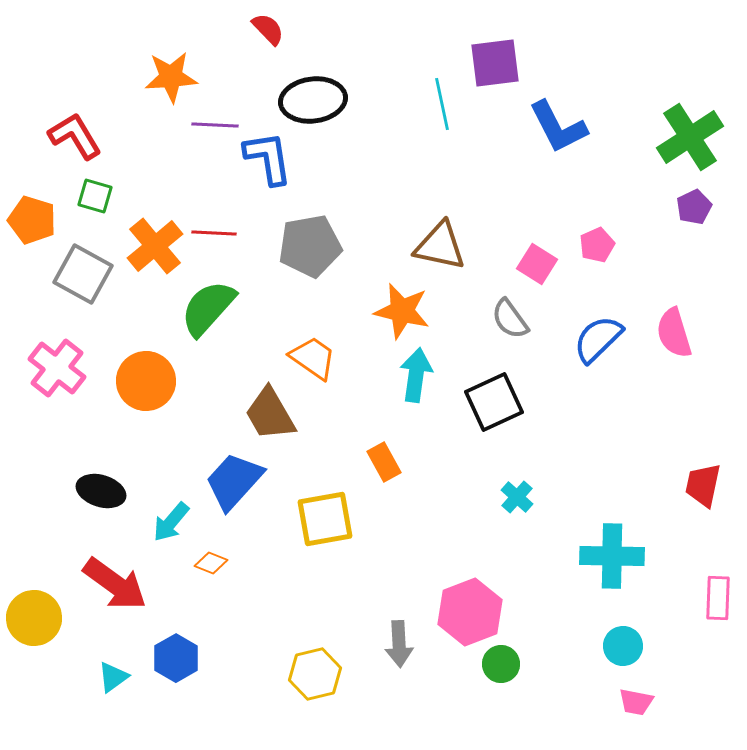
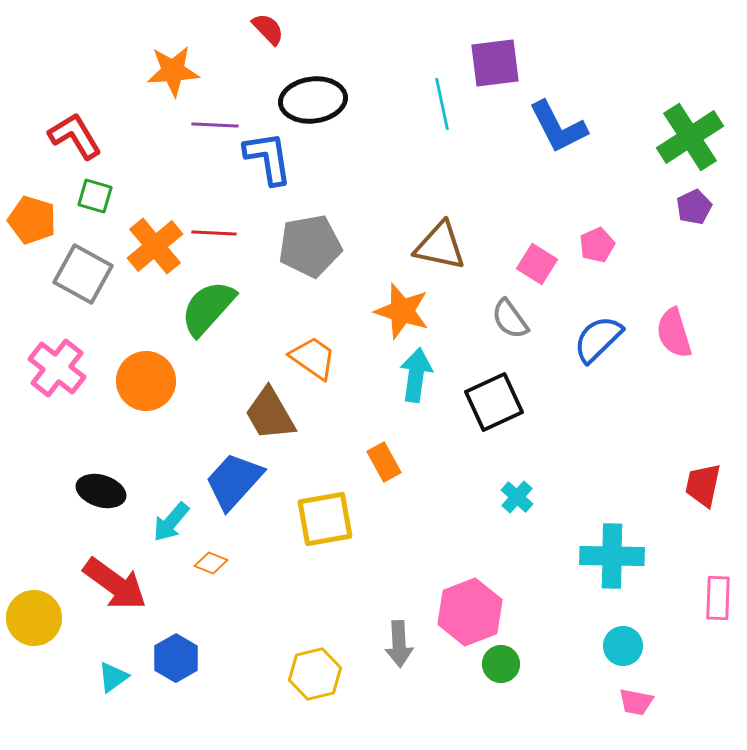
orange star at (171, 77): moved 2 px right, 6 px up
orange star at (402, 311): rotated 4 degrees clockwise
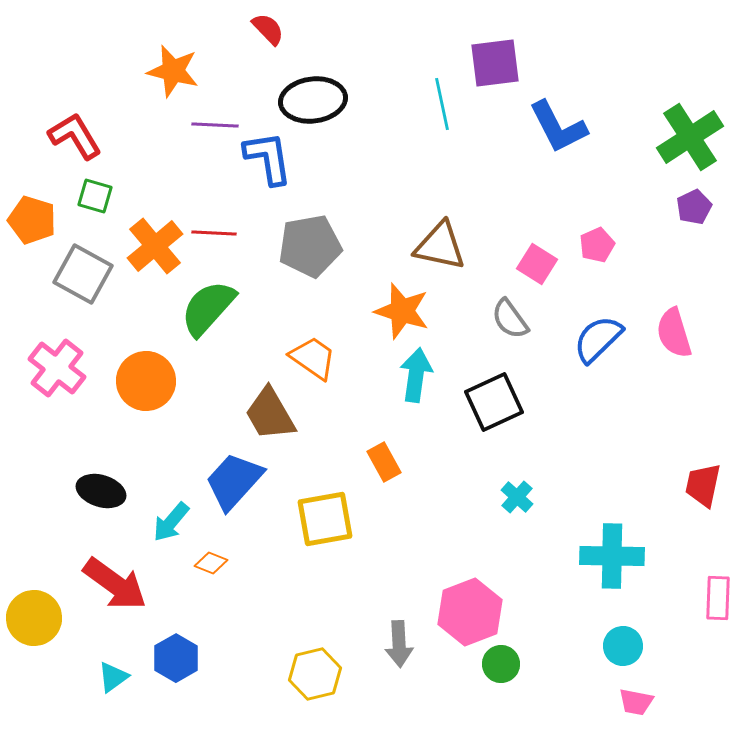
orange star at (173, 71): rotated 18 degrees clockwise
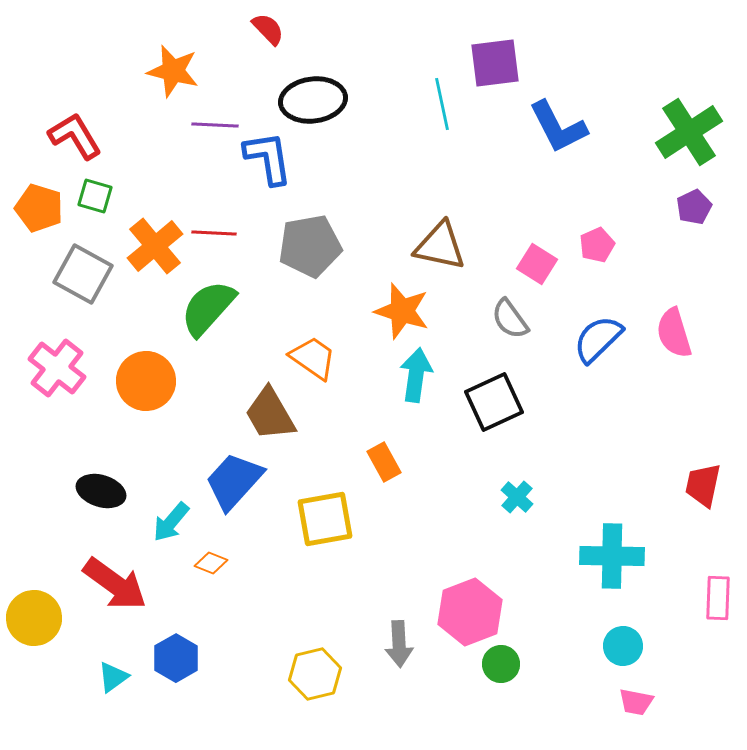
green cross at (690, 137): moved 1 px left, 5 px up
orange pentagon at (32, 220): moved 7 px right, 12 px up
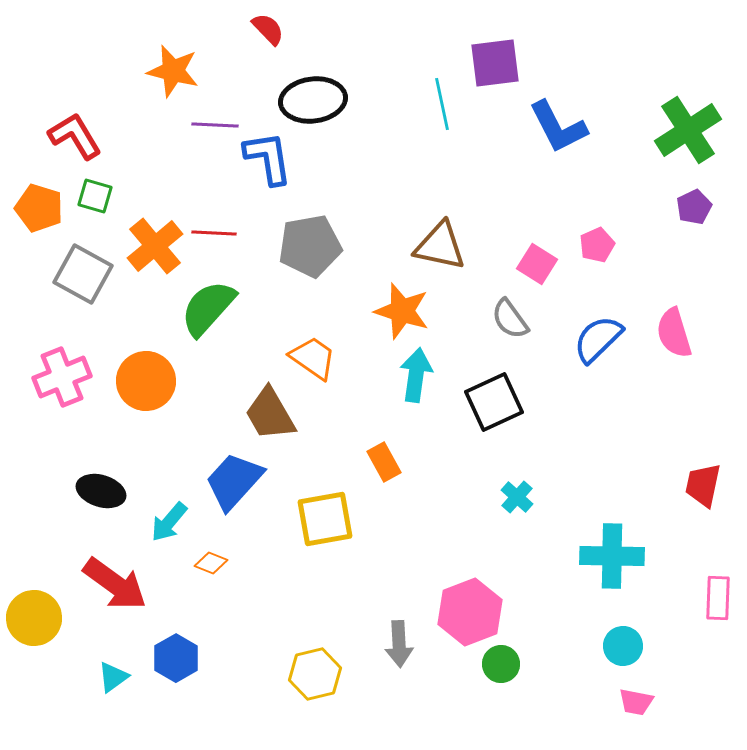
green cross at (689, 132): moved 1 px left, 2 px up
pink cross at (57, 368): moved 5 px right, 9 px down; rotated 30 degrees clockwise
cyan arrow at (171, 522): moved 2 px left
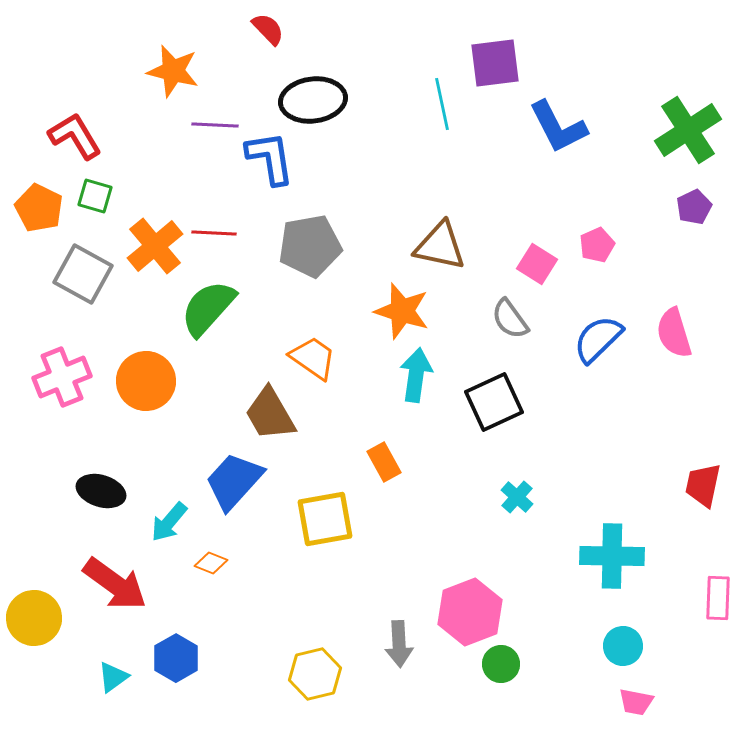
blue L-shape at (268, 158): moved 2 px right
orange pentagon at (39, 208): rotated 9 degrees clockwise
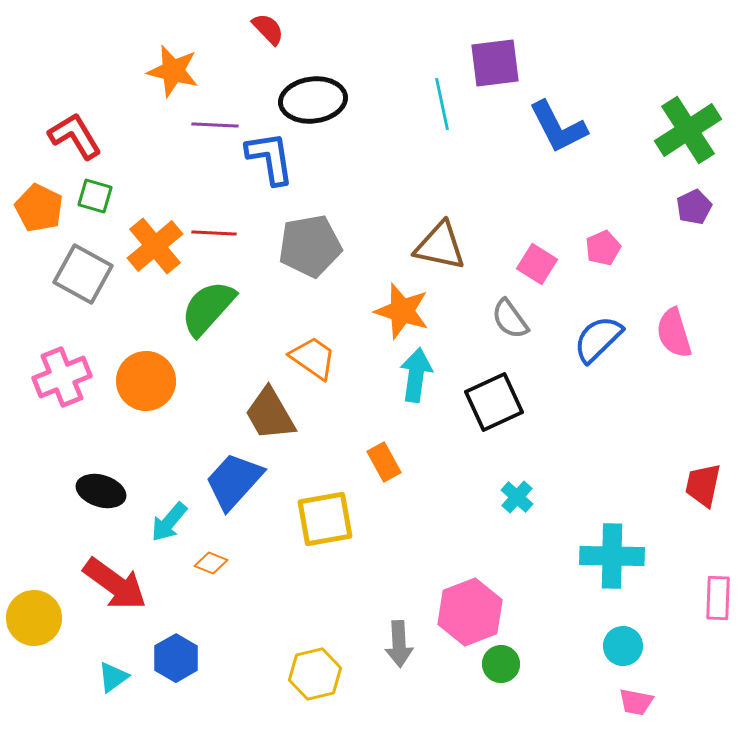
pink pentagon at (597, 245): moved 6 px right, 3 px down
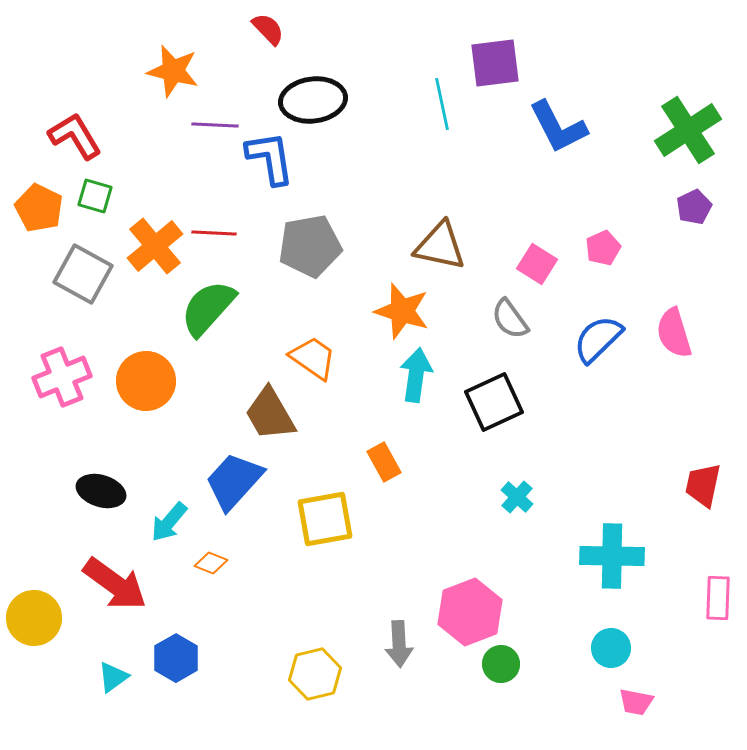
cyan circle at (623, 646): moved 12 px left, 2 px down
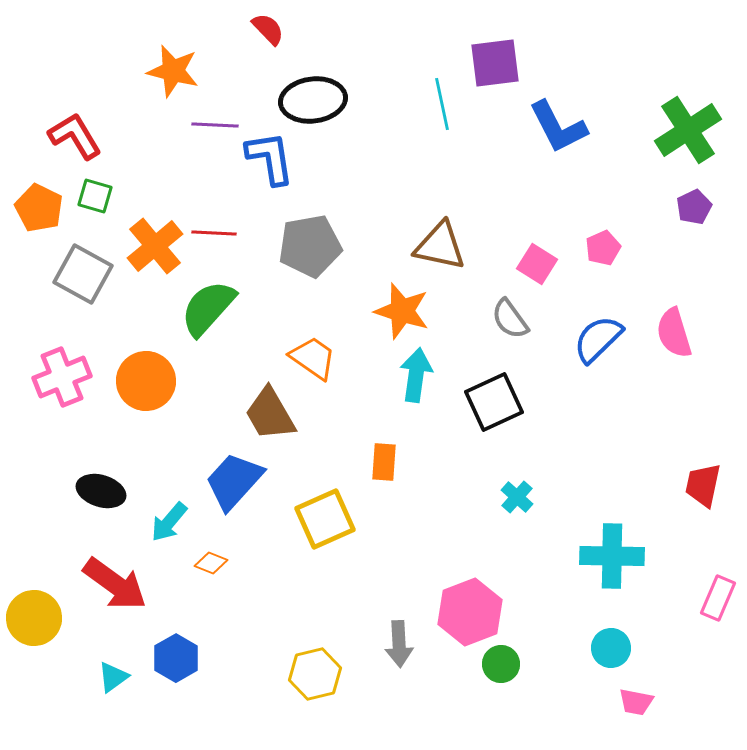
orange rectangle at (384, 462): rotated 33 degrees clockwise
yellow square at (325, 519): rotated 14 degrees counterclockwise
pink rectangle at (718, 598): rotated 21 degrees clockwise
